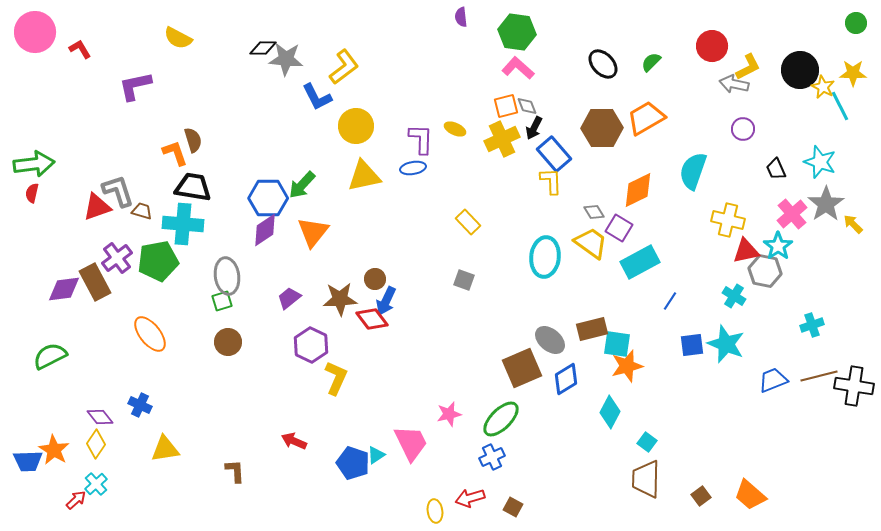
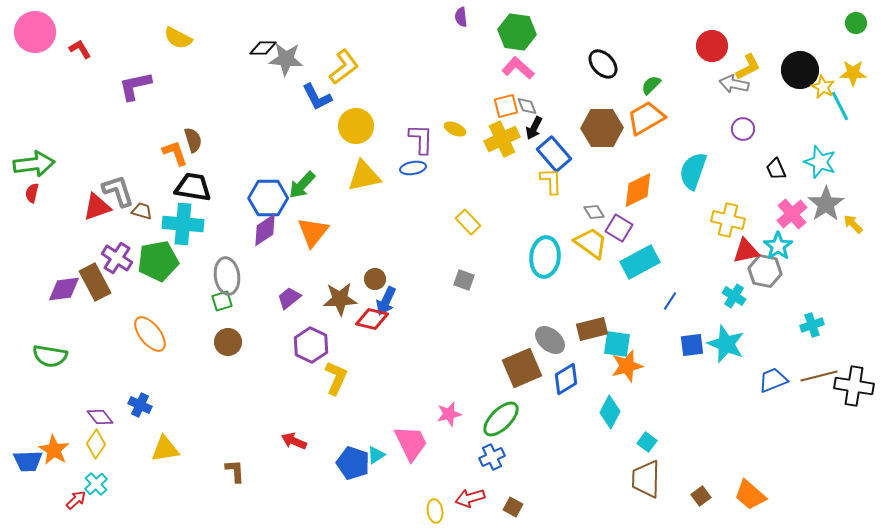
green semicircle at (651, 62): moved 23 px down
purple cross at (117, 258): rotated 20 degrees counterclockwise
red diamond at (372, 319): rotated 40 degrees counterclockwise
green semicircle at (50, 356): rotated 144 degrees counterclockwise
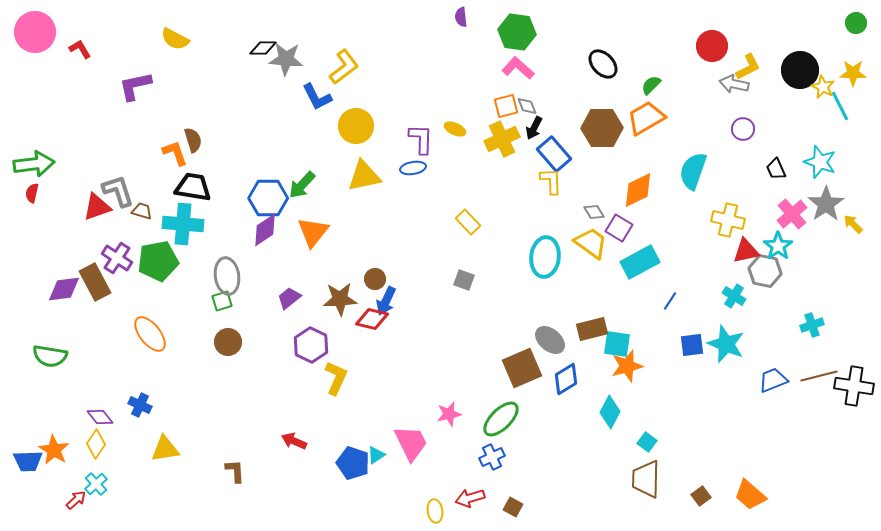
yellow semicircle at (178, 38): moved 3 px left, 1 px down
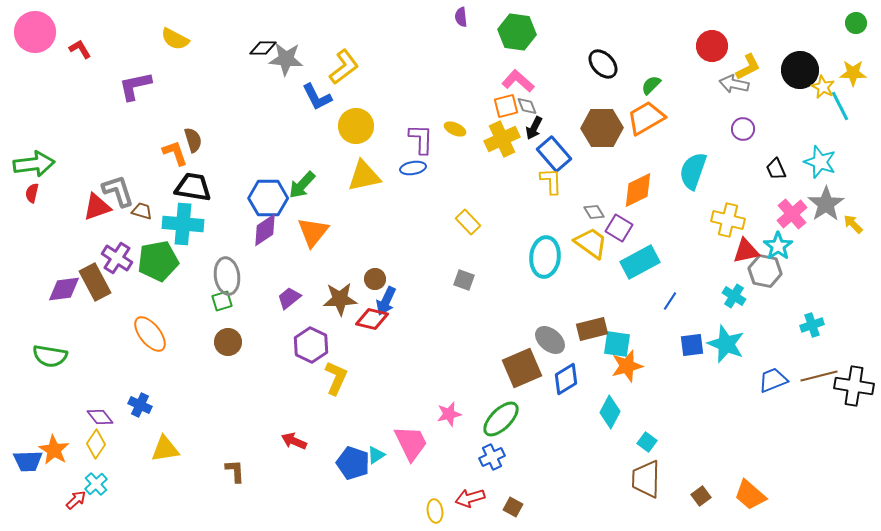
pink L-shape at (518, 68): moved 13 px down
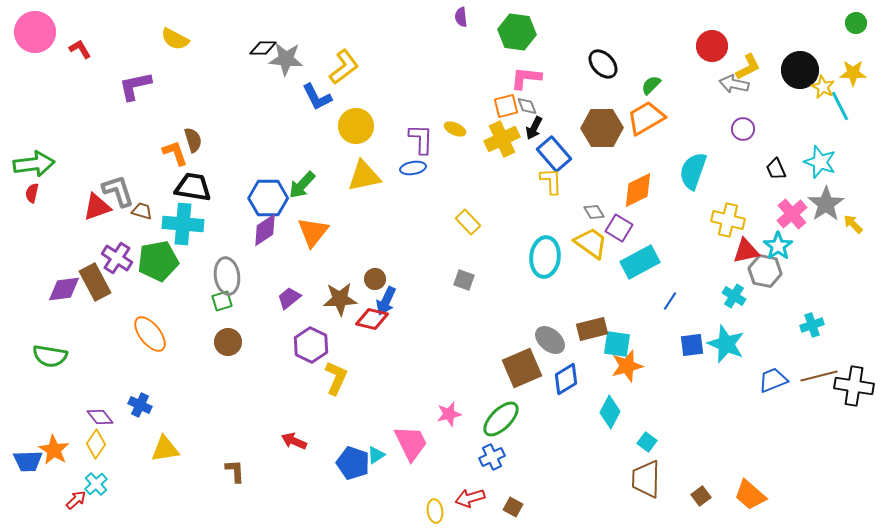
pink L-shape at (518, 81): moved 8 px right, 3 px up; rotated 36 degrees counterclockwise
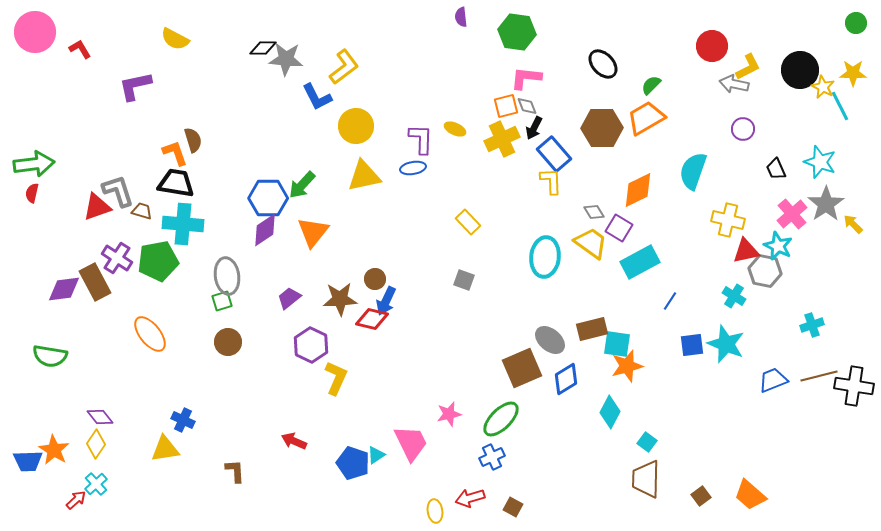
black trapezoid at (193, 187): moved 17 px left, 4 px up
cyan star at (778, 246): rotated 12 degrees counterclockwise
blue cross at (140, 405): moved 43 px right, 15 px down
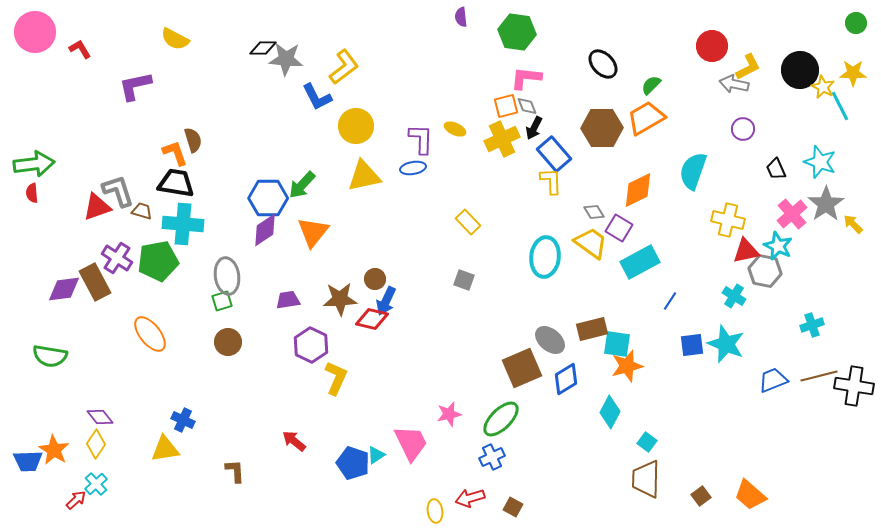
red semicircle at (32, 193): rotated 18 degrees counterclockwise
purple trapezoid at (289, 298): moved 1 px left, 2 px down; rotated 30 degrees clockwise
red arrow at (294, 441): rotated 15 degrees clockwise
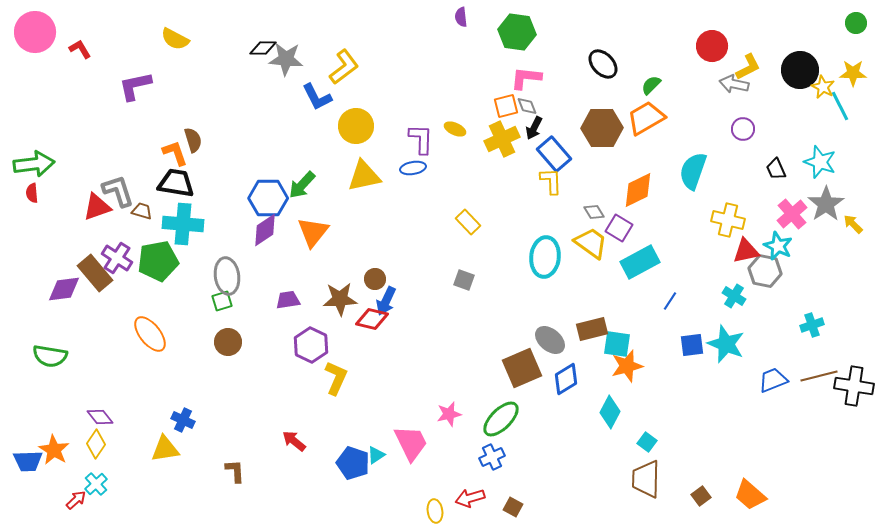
brown rectangle at (95, 282): moved 9 px up; rotated 12 degrees counterclockwise
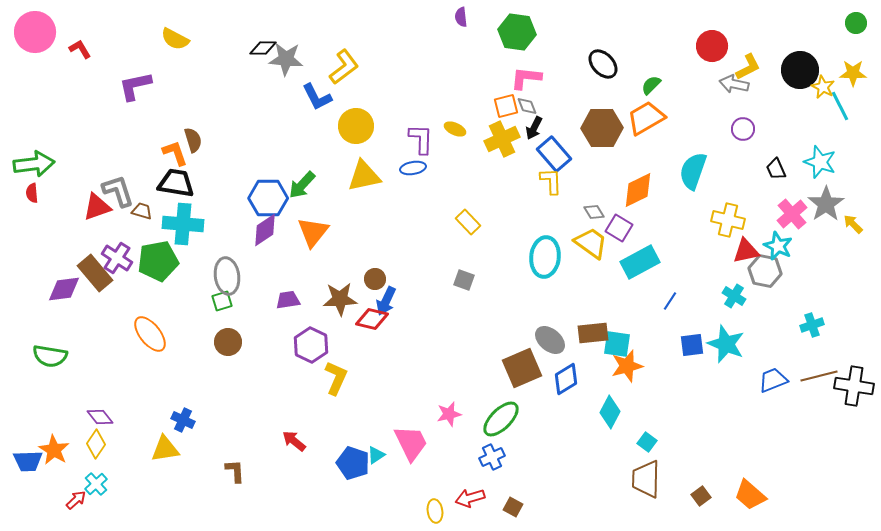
brown rectangle at (592, 329): moved 1 px right, 4 px down; rotated 8 degrees clockwise
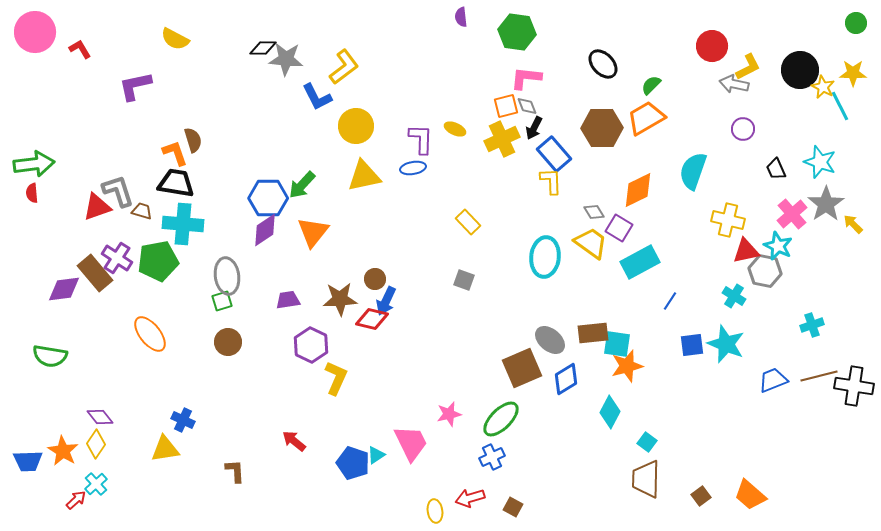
orange star at (54, 450): moved 9 px right, 1 px down
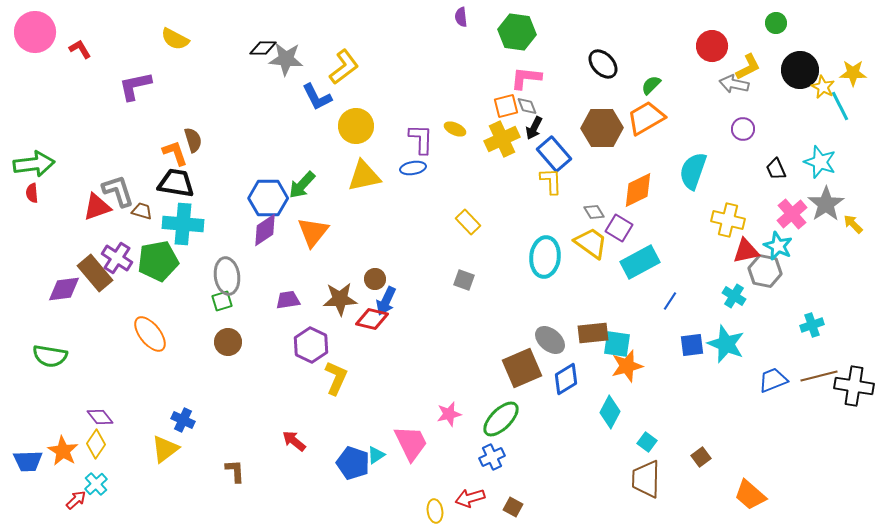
green circle at (856, 23): moved 80 px left
yellow triangle at (165, 449): rotated 28 degrees counterclockwise
brown square at (701, 496): moved 39 px up
